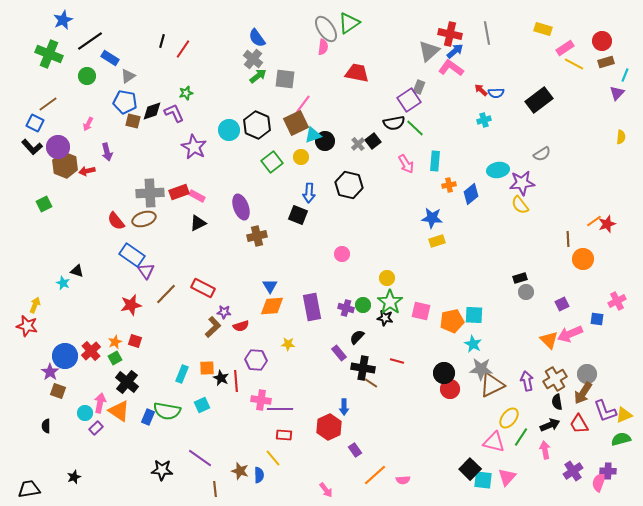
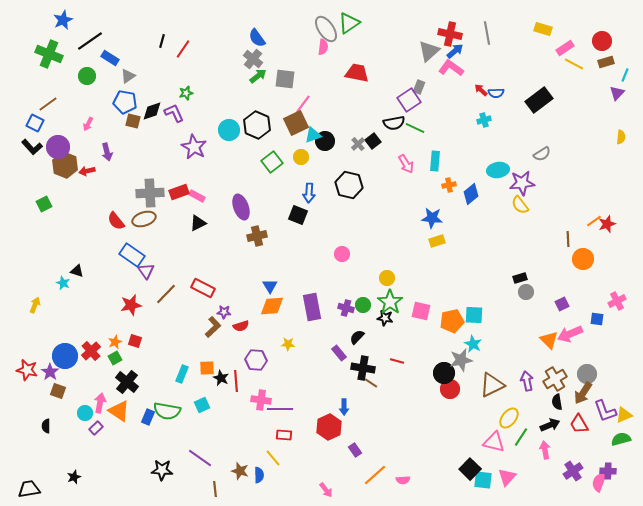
green line at (415, 128): rotated 18 degrees counterclockwise
red star at (27, 326): moved 44 px down
gray star at (481, 369): moved 20 px left, 9 px up; rotated 15 degrees counterclockwise
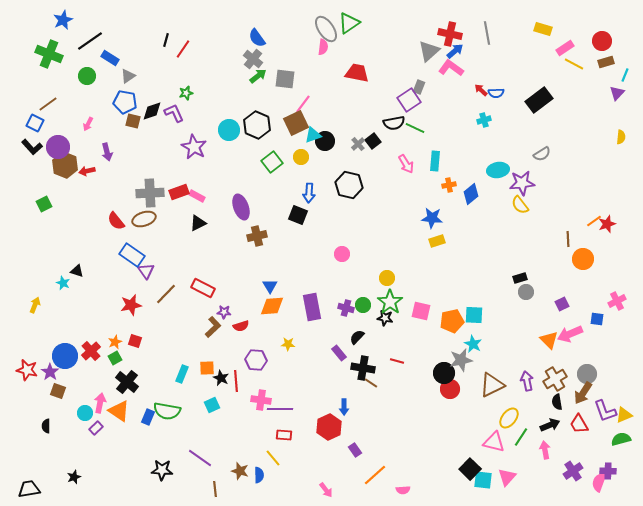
black line at (162, 41): moved 4 px right, 1 px up
cyan square at (202, 405): moved 10 px right
pink semicircle at (403, 480): moved 10 px down
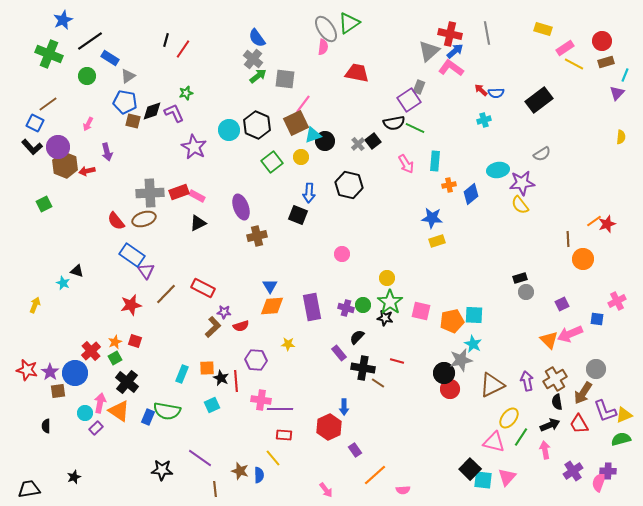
blue circle at (65, 356): moved 10 px right, 17 px down
gray circle at (587, 374): moved 9 px right, 5 px up
brown line at (371, 383): moved 7 px right
brown square at (58, 391): rotated 28 degrees counterclockwise
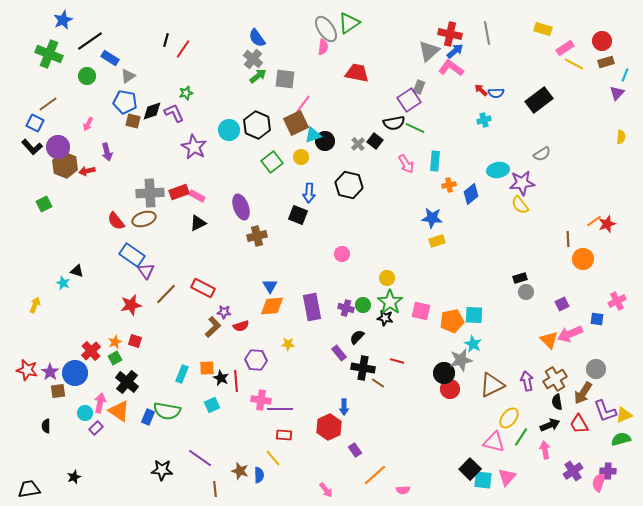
black square at (373, 141): moved 2 px right; rotated 14 degrees counterclockwise
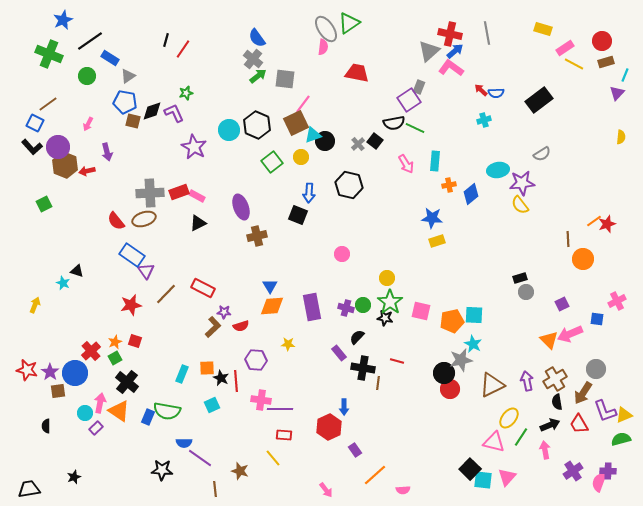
brown line at (378, 383): rotated 64 degrees clockwise
blue semicircle at (259, 475): moved 75 px left, 32 px up; rotated 91 degrees clockwise
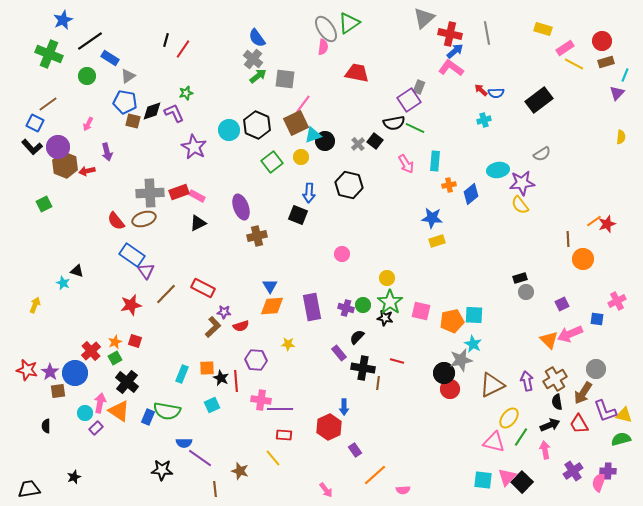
gray triangle at (429, 51): moved 5 px left, 33 px up
yellow triangle at (624, 415): rotated 36 degrees clockwise
black square at (470, 469): moved 52 px right, 13 px down
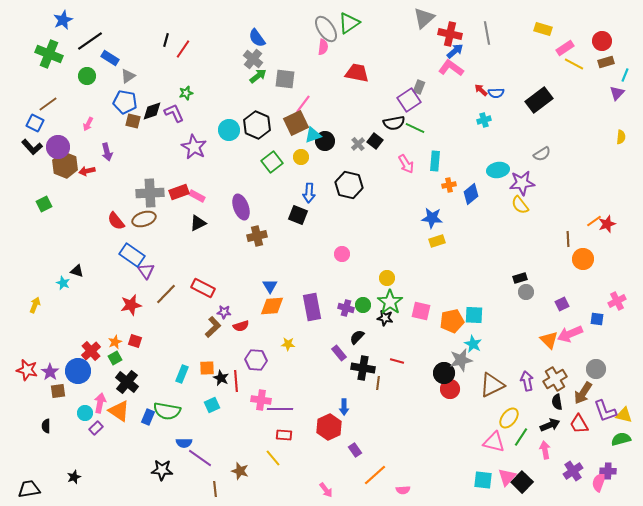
blue circle at (75, 373): moved 3 px right, 2 px up
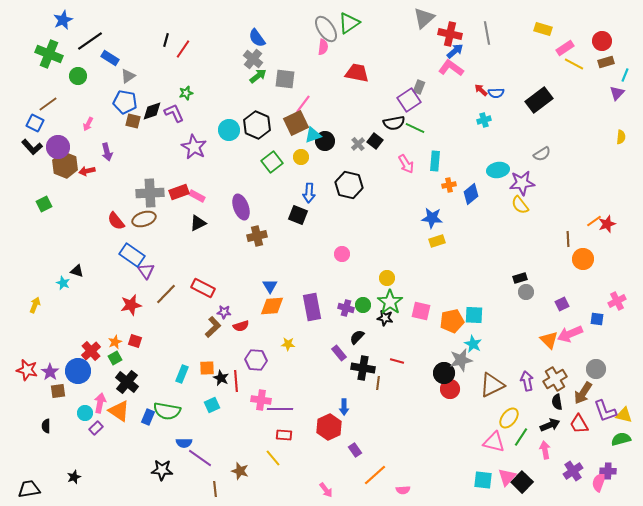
green circle at (87, 76): moved 9 px left
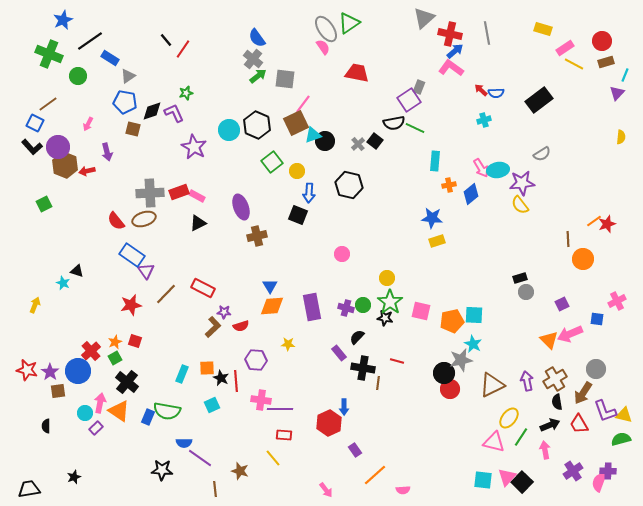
black line at (166, 40): rotated 56 degrees counterclockwise
pink semicircle at (323, 47): rotated 42 degrees counterclockwise
brown square at (133, 121): moved 8 px down
yellow circle at (301, 157): moved 4 px left, 14 px down
pink arrow at (406, 164): moved 75 px right, 4 px down
red hexagon at (329, 427): moved 4 px up
